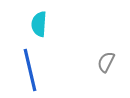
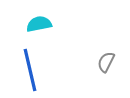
cyan semicircle: rotated 75 degrees clockwise
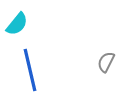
cyan semicircle: moved 22 px left; rotated 140 degrees clockwise
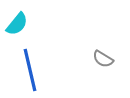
gray semicircle: moved 3 px left, 3 px up; rotated 85 degrees counterclockwise
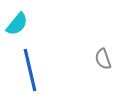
gray semicircle: rotated 40 degrees clockwise
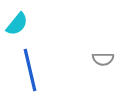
gray semicircle: rotated 70 degrees counterclockwise
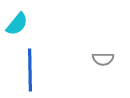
blue line: rotated 12 degrees clockwise
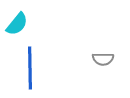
blue line: moved 2 px up
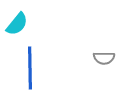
gray semicircle: moved 1 px right, 1 px up
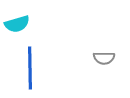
cyan semicircle: rotated 35 degrees clockwise
